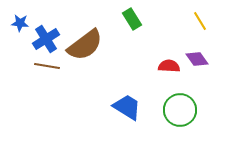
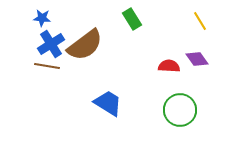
blue star: moved 22 px right, 5 px up
blue cross: moved 5 px right, 5 px down
blue trapezoid: moved 19 px left, 4 px up
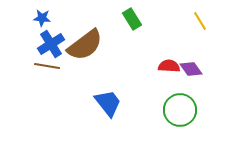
purple diamond: moved 6 px left, 10 px down
blue trapezoid: rotated 20 degrees clockwise
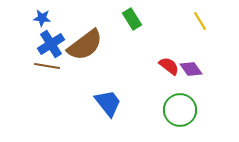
red semicircle: rotated 35 degrees clockwise
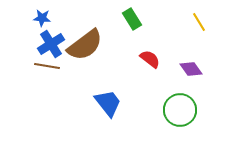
yellow line: moved 1 px left, 1 px down
red semicircle: moved 19 px left, 7 px up
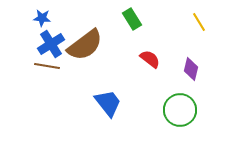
purple diamond: rotated 50 degrees clockwise
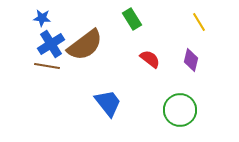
purple diamond: moved 9 px up
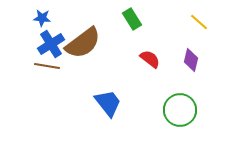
yellow line: rotated 18 degrees counterclockwise
brown semicircle: moved 2 px left, 2 px up
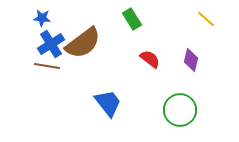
yellow line: moved 7 px right, 3 px up
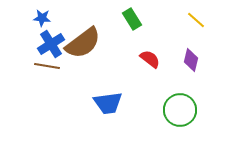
yellow line: moved 10 px left, 1 px down
blue trapezoid: rotated 120 degrees clockwise
